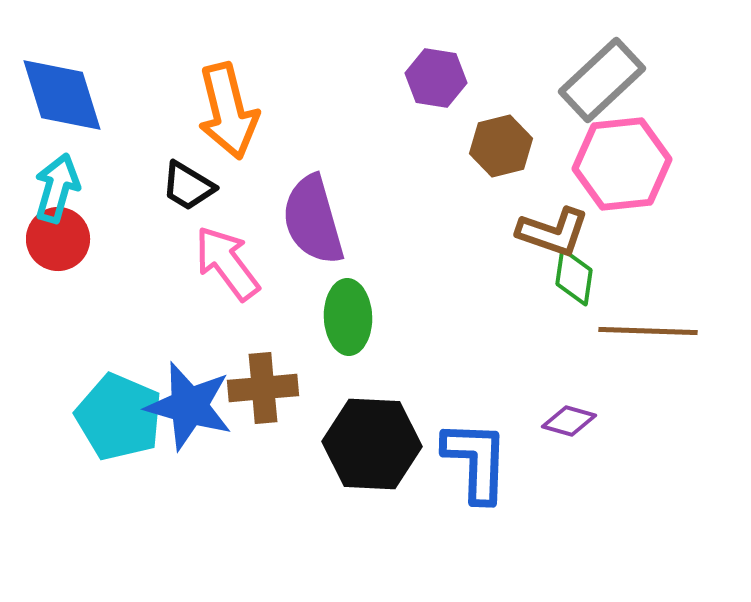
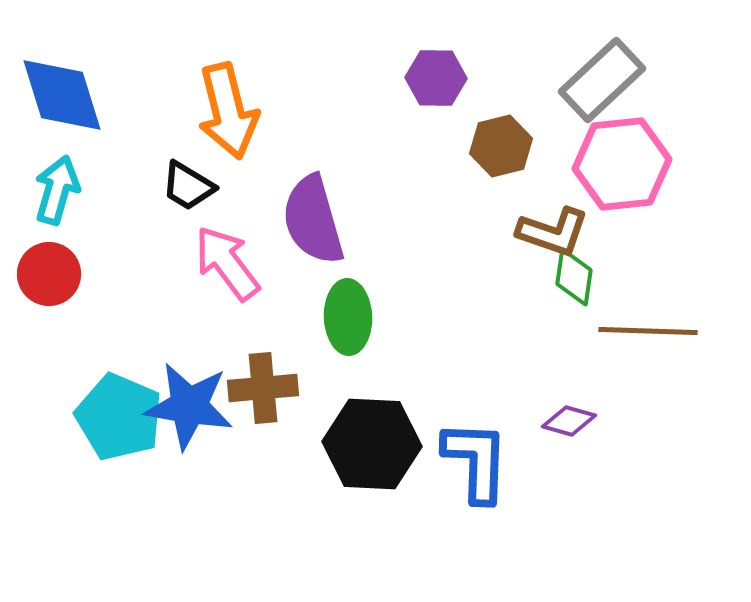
purple hexagon: rotated 8 degrees counterclockwise
cyan arrow: moved 2 px down
red circle: moved 9 px left, 35 px down
blue star: rotated 6 degrees counterclockwise
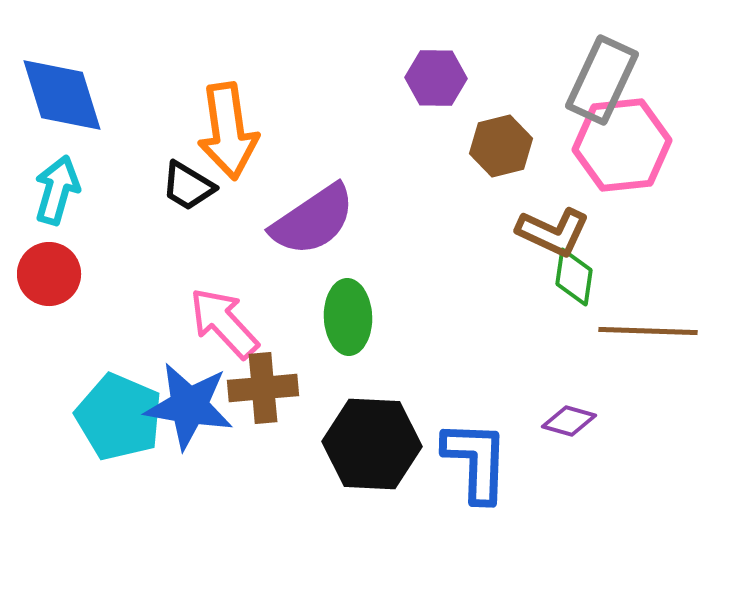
gray rectangle: rotated 22 degrees counterclockwise
orange arrow: moved 20 px down; rotated 6 degrees clockwise
pink hexagon: moved 19 px up
purple semicircle: rotated 108 degrees counterclockwise
brown L-shape: rotated 6 degrees clockwise
pink arrow: moved 3 px left, 60 px down; rotated 6 degrees counterclockwise
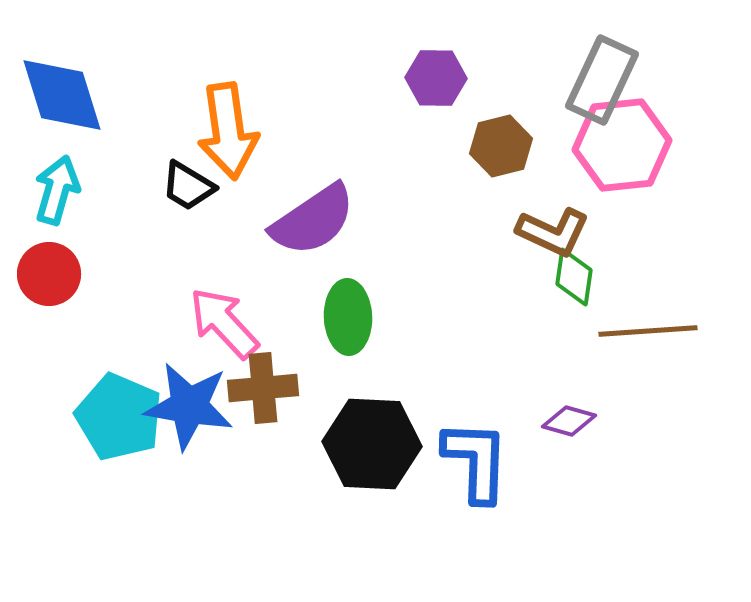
brown line: rotated 6 degrees counterclockwise
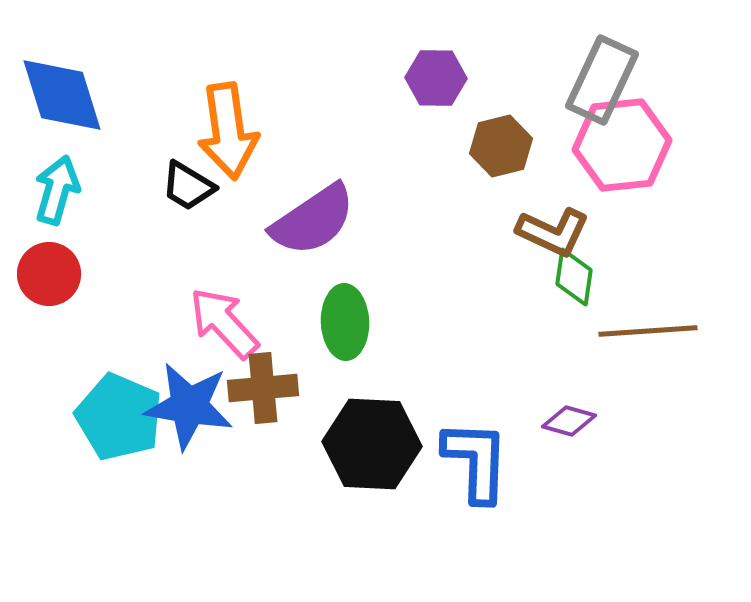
green ellipse: moved 3 px left, 5 px down
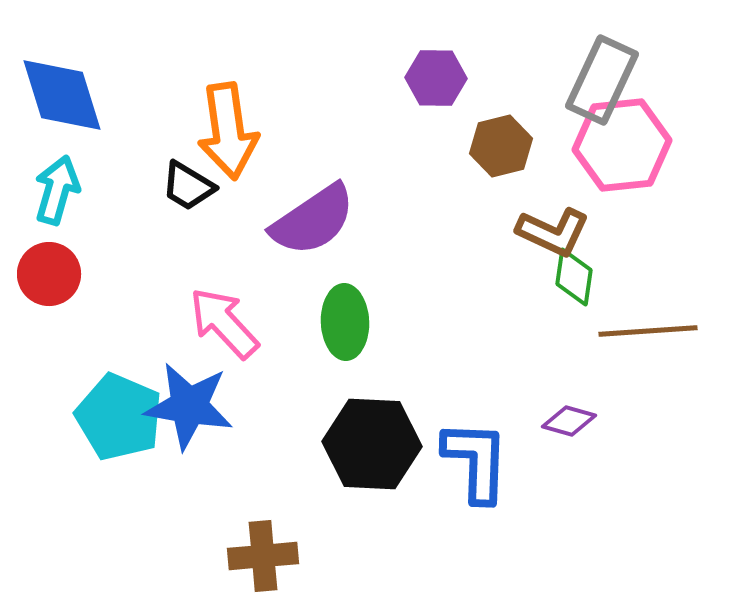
brown cross: moved 168 px down
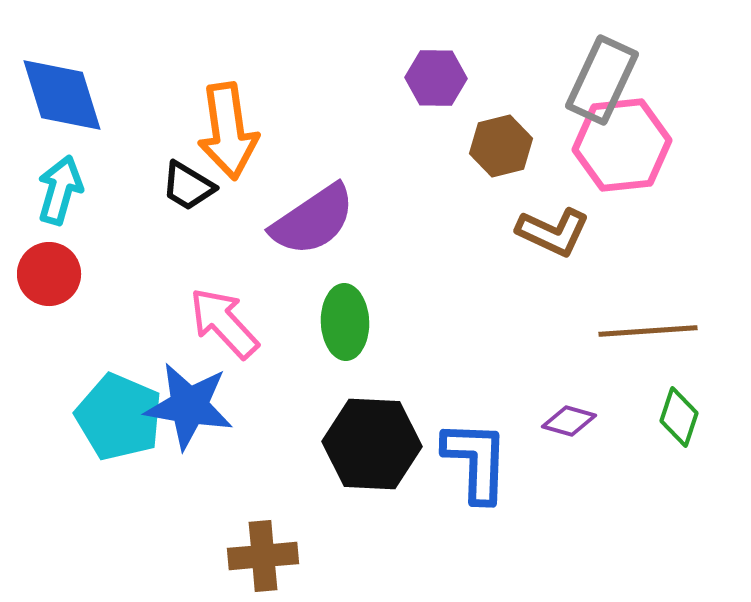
cyan arrow: moved 3 px right
green diamond: moved 105 px right, 140 px down; rotated 10 degrees clockwise
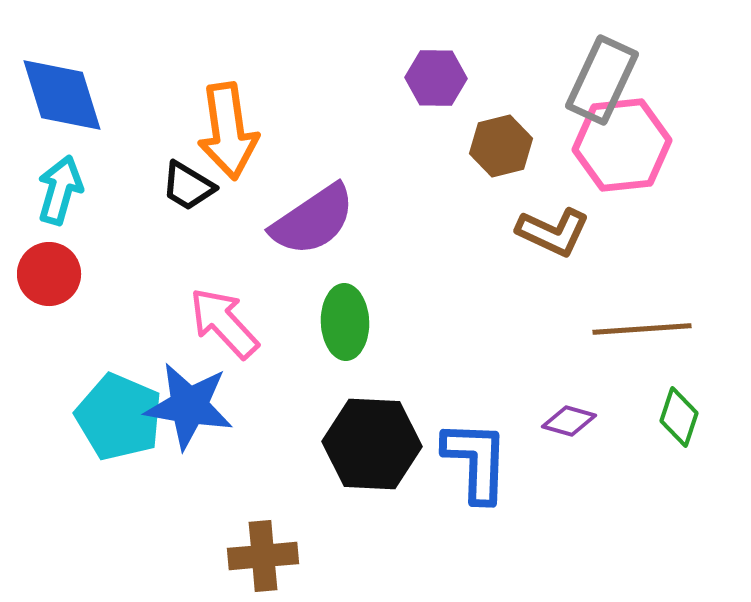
brown line: moved 6 px left, 2 px up
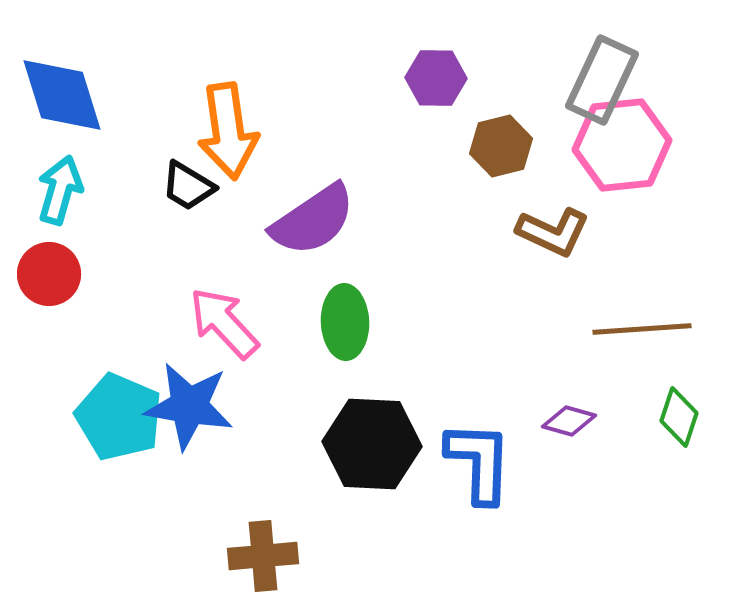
blue L-shape: moved 3 px right, 1 px down
